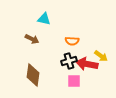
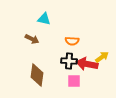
yellow arrow: moved 1 px right, 1 px down; rotated 72 degrees counterclockwise
black cross: rotated 21 degrees clockwise
brown diamond: moved 4 px right
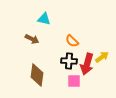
orange semicircle: rotated 40 degrees clockwise
red arrow: rotated 85 degrees counterclockwise
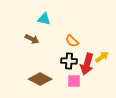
brown diamond: moved 3 px right, 4 px down; rotated 70 degrees counterclockwise
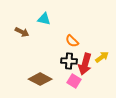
brown arrow: moved 10 px left, 7 px up
red arrow: moved 2 px left
pink square: rotated 32 degrees clockwise
